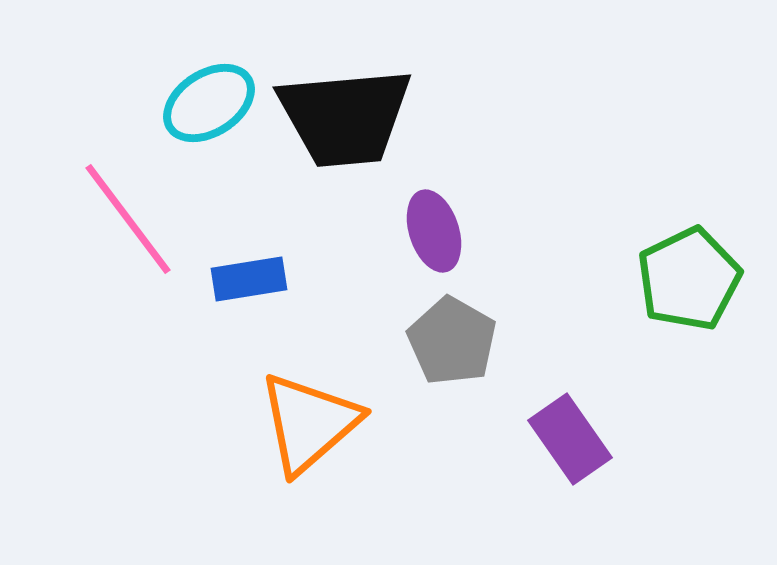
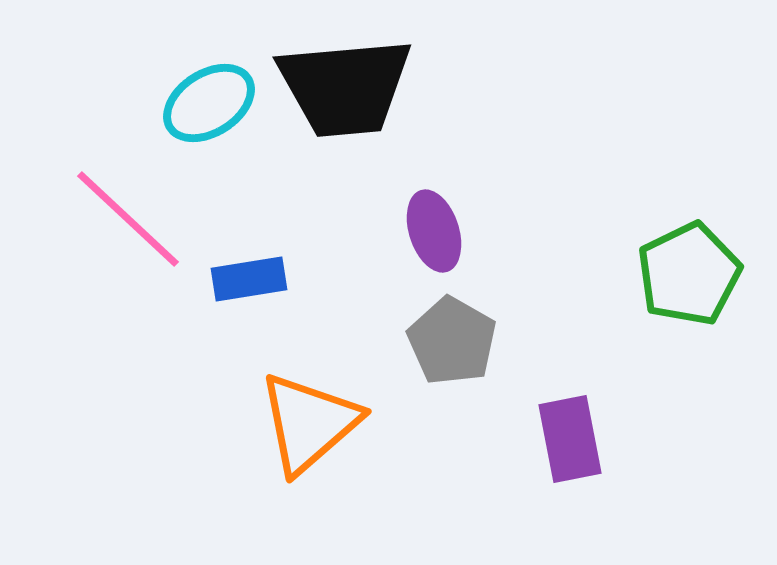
black trapezoid: moved 30 px up
pink line: rotated 10 degrees counterclockwise
green pentagon: moved 5 px up
purple rectangle: rotated 24 degrees clockwise
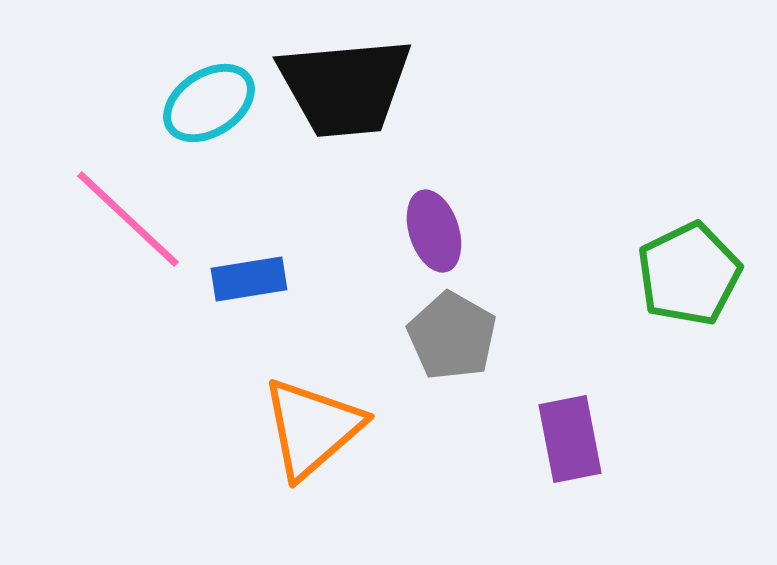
gray pentagon: moved 5 px up
orange triangle: moved 3 px right, 5 px down
